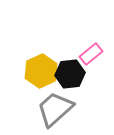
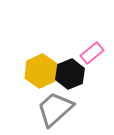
pink rectangle: moved 1 px right, 1 px up
black hexagon: rotated 16 degrees counterclockwise
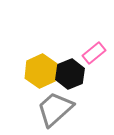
pink rectangle: moved 2 px right
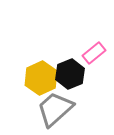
yellow hexagon: moved 7 px down
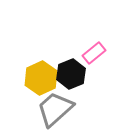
black hexagon: moved 1 px right
